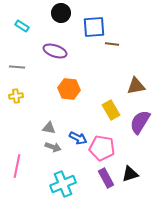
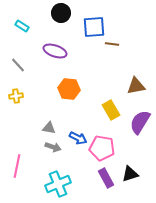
gray line: moved 1 px right, 2 px up; rotated 42 degrees clockwise
cyan cross: moved 5 px left
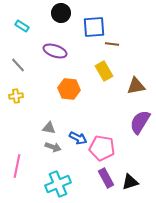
yellow rectangle: moved 7 px left, 39 px up
black triangle: moved 8 px down
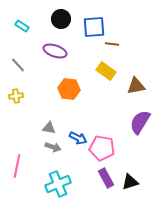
black circle: moved 6 px down
yellow rectangle: moved 2 px right; rotated 24 degrees counterclockwise
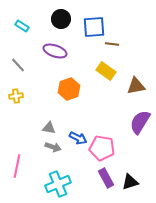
orange hexagon: rotated 25 degrees counterclockwise
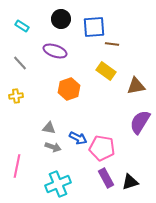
gray line: moved 2 px right, 2 px up
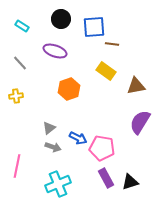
gray triangle: rotated 48 degrees counterclockwise
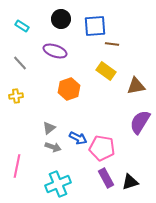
blue square: moved 1 px right, 1 px up
